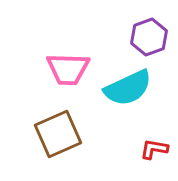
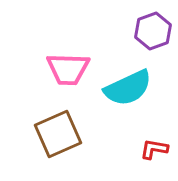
purple hexagon: moved 4 px right, 6 px up
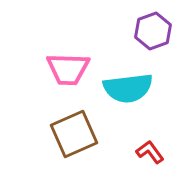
cyan semicircle: rotated 18 degrees clockwise
brown square: moved 16 px right
red L-shape: moved 4 px left, 3 px down; rotated 44 degrees clockwise
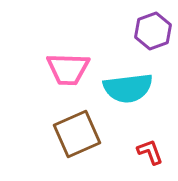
brown square: moved 3 px right
red L-shape: rotated 16 degrees clockwise
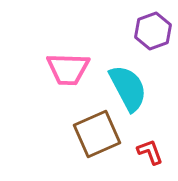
cyan semicircle: rotated 111 degrees counterclockwise
brown square: moved 20 px right
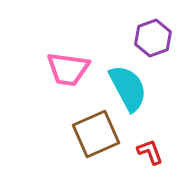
purple hexagon: moved 7 px down
pink trapezoid: rotated 6 degrees clockwise
brown square: moved 1 px left
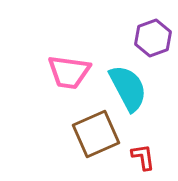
pink trapezoid: moved 1 px right, 3 px down
red L-shape: moved 7 px left, 5 px down; rotated 12 degrees clockwise
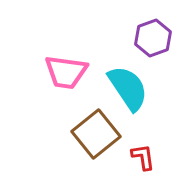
pink trapezoid: moved 3 px left
cyan semicircle: rotated 6 degrees counterclockwise
brown square: rotated 15 degrees counterclockwise
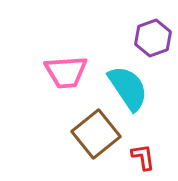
pink trapezoid: rotated 12 degrees counterclockwise
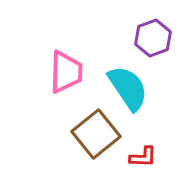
pink trapezoid: rotated 84 degrees counterclockwise
red L-shape: rotated 100 degrees clockwise
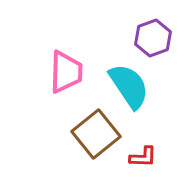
cyan semicircle: moved 1 px right, 2 px up
